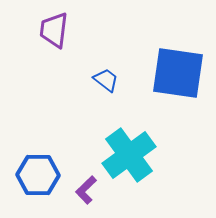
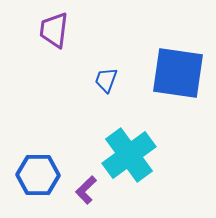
blue trapezoid: rotated 108 degrees counterclockwise
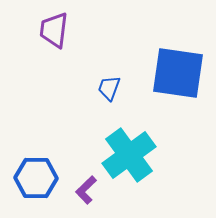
blue trapezoid: moved 3 px right, 8 px down
blue hexagon: moved 2 px left, 3 px down
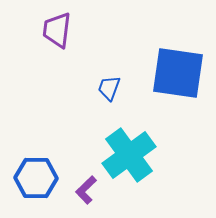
purple trapezoid: moved 3 px right
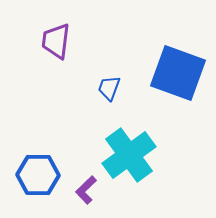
purple trapezoid: moved 1 px left, 11 px down
blue square: rotated 12 degrees clockwise
blue hexagon: moved 2 px right, 3 px up
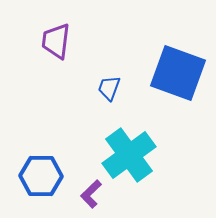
blue hexagon: moved 3 px right, 1 px down
purple L-shape: moved 5 px right, 4 px down
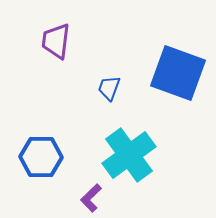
blue hexagon: moved 19 px up
purple L-shape: moved 4 px down
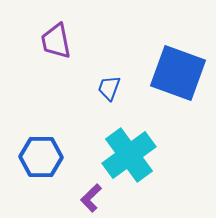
purple trapezoid: rotated 18 degrees counterclockwise
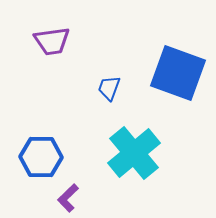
purple trapezoid: moved 4 px left; rotated 87 degrees counterclockwise
cyan cross: moved 5 px right, 2 px up; rotated 4 degrees counterclockwise
purple L-shape: moved 23 px left
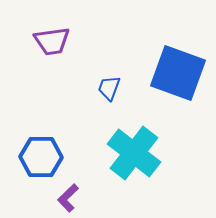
cyan cross: rotated 12 degrees counterclockwise
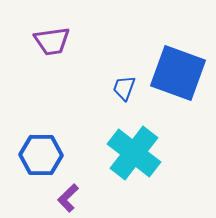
blue trapezoid: moved 15 px right
blue hexagon: moved 2 px up
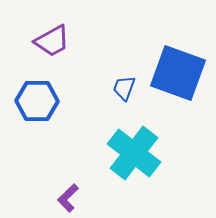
purple trapezoid: rotated 21 degrees counterclockwise
blue hexagon: moved 4 px left, 54 px up
